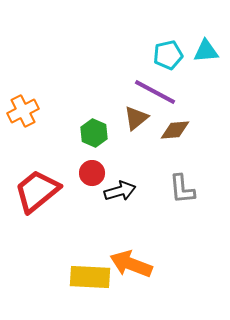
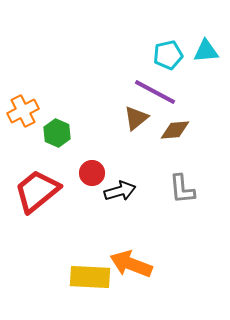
green hexagon: moved 37 px left
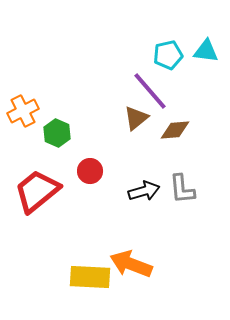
cyan triangle: rotated 12 degrees clockwise
purple line: moved 5 px left, 1 px up; rotated 21 degrees clockwise
red circle: moved 2 px left, 2 px up
black arrow: moved 24 px right
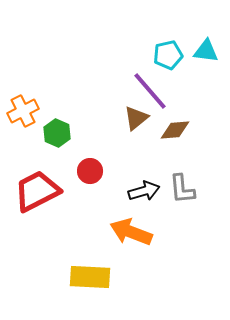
red trapezoid: rotated 12 degrees clockwise
orange arrow: moved 32 px up
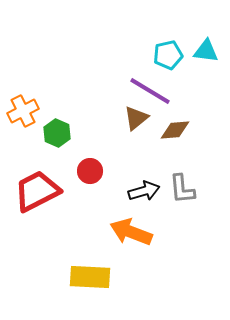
purple line: rotated 18 degrees counterclockwise
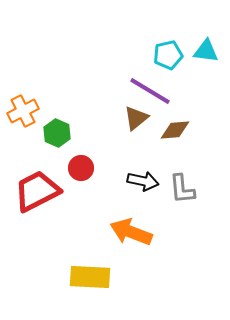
red circle: moved 9 px left, 3 px up
black arrow: moved 1 px left, 10 px up; rotated 28 degrees clockwise
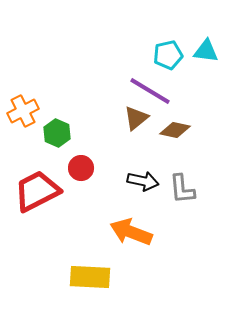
brown diamond: rotated 16 degrees clockwise
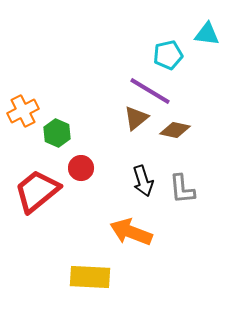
cyan triangle: moved 1 px right, 17 px up
black arrow: rotated 60 degrees clockwise
red trapezoid: rotated 12 degrees counterclockwise
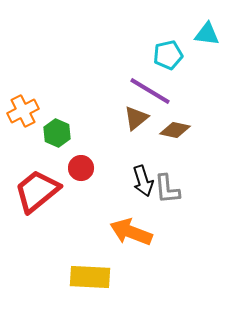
gray L-shape: moved 15 px left
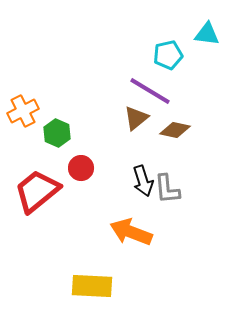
yellow rectangle: moved 2 px right, 9 px down
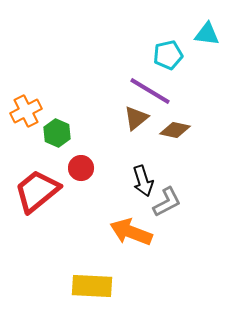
orange cross: moved 3 px right
gray L-shape: moved 13 px down; rotated 112 degrees counterclockwise
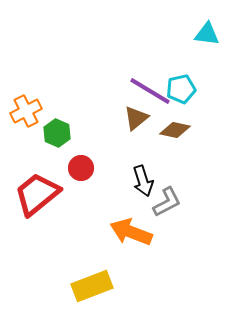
cyan pentagon: moved 13 px right, 34 px down
red trapezoid: moved 3 px down
yellow rectangle: rotated 24 degrees counterclockwise
